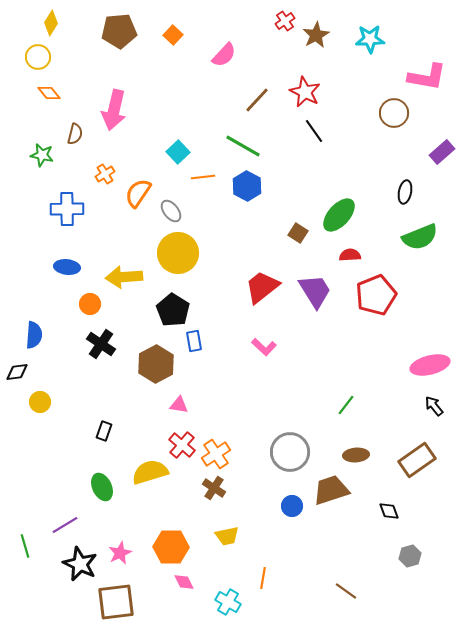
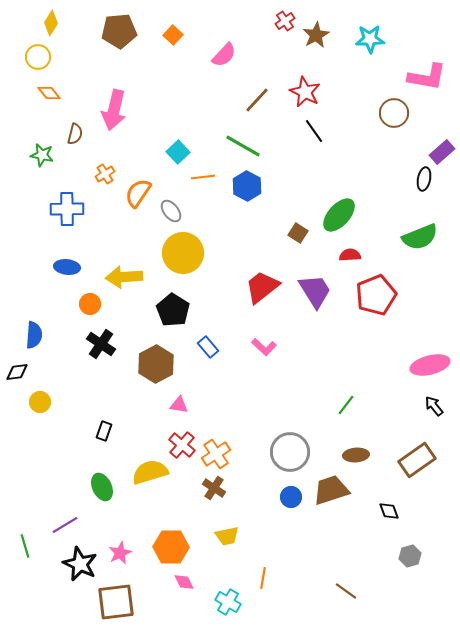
black ellipse at (405, 192): moved 19 px right, 13 px up
yellow circle at (178, 253): moved 5 px right
blue rectangle at (194, 341): moved 14 px right, 6 px down; rotated 30 degrees counterclockwise
blue circle at (292, 506): moved 1 px left, 9 px up
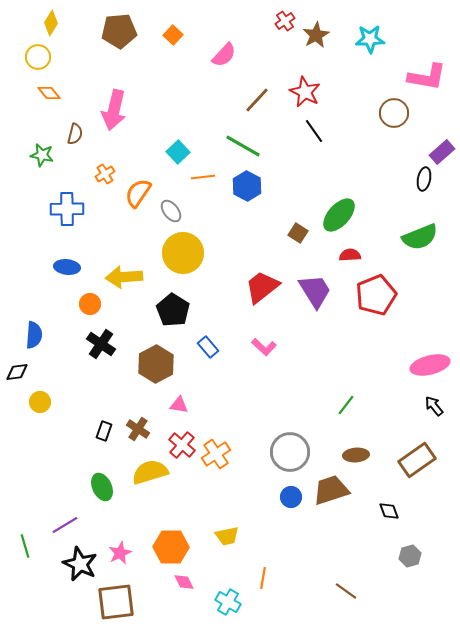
brown cross at (214, 488): moved 76 px left, 59 px up
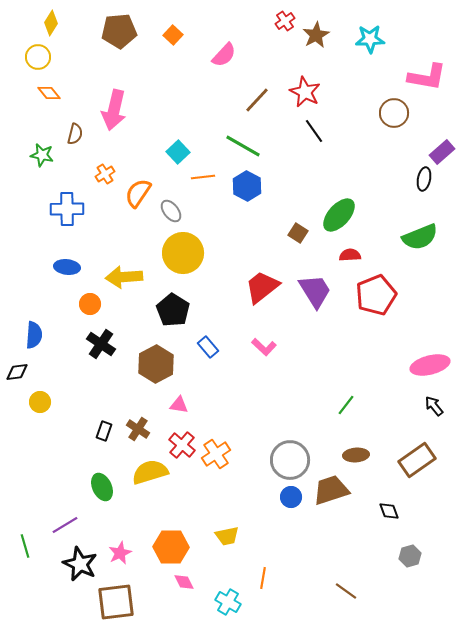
gray circle at (290, 452): moved 8 px down
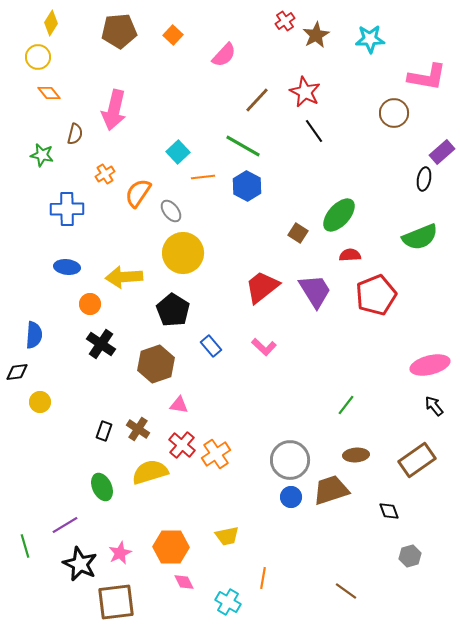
blue rectangle at (208, 347): moved 3 px right, 1 px up
brown hexagon at (156, 364): rotated 9 degrees clockwise
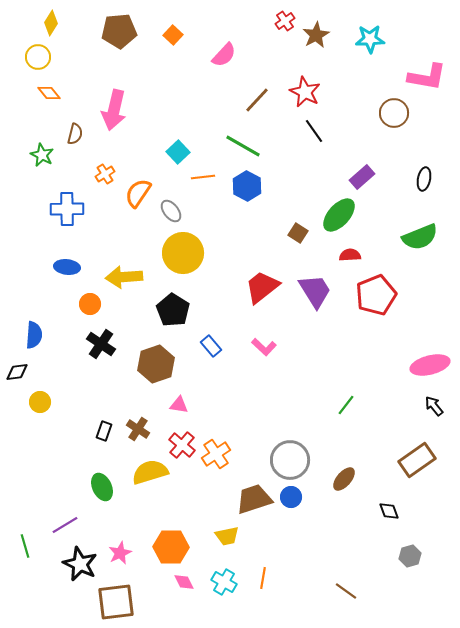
purple rectangle at (442, 152): moved 80 px left, 25 px down
green star at (42, 155): rotated 15 degrees clockwise
brown ellipse at (356, 455): moved 12 px left, 24 px down; rotated 45 degrees counterclockwise
brown trapezoid at (331, 490): moved 77 px left, 9 px down
cyan cross at (228, 602): moved 4 px left, 20 px up
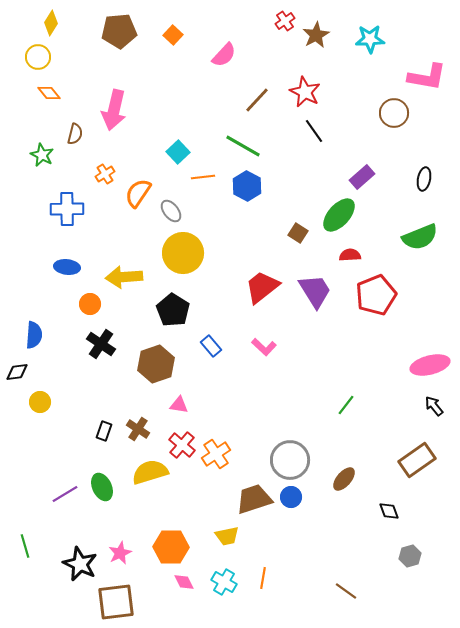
purple line at (65, 525): moved 31 px up
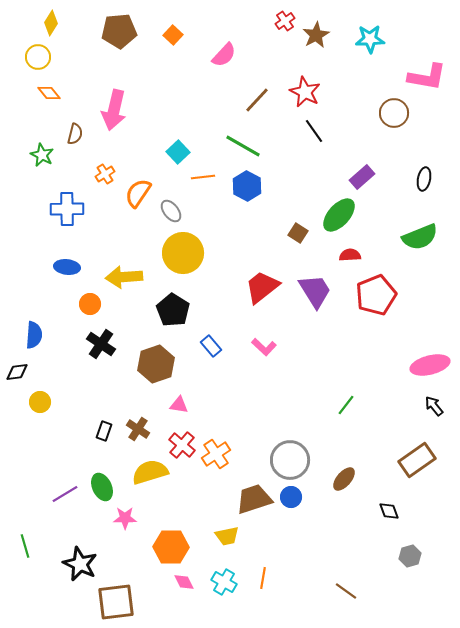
pink star at (120, 553): moved 5 px right, 35 px up; rotated 25 degrees clockwise
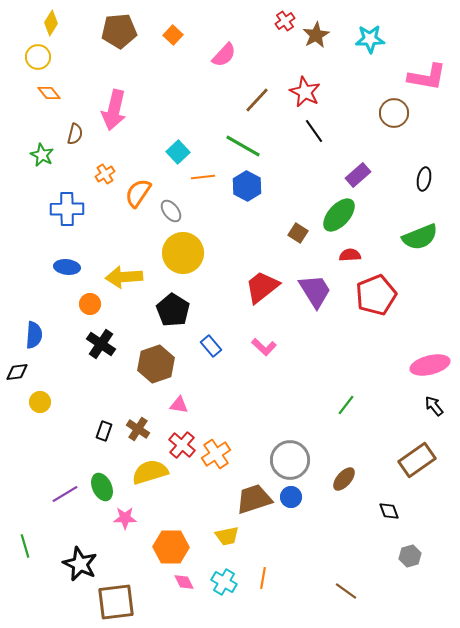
purple rectangle at (362, 177): moved 4 px left, 2 px up
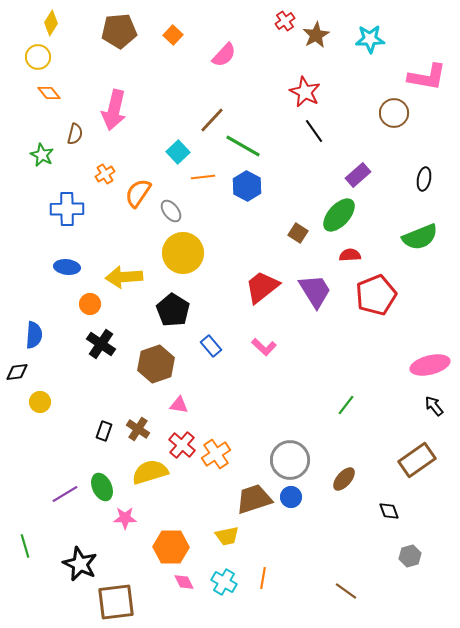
brown line at (257, 100): moved 45 px left, 20 px down
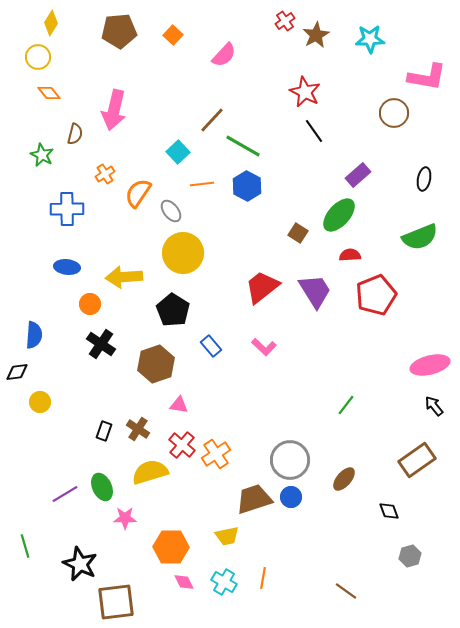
orange line at (203, 177): moved 1 px left, 7 px down
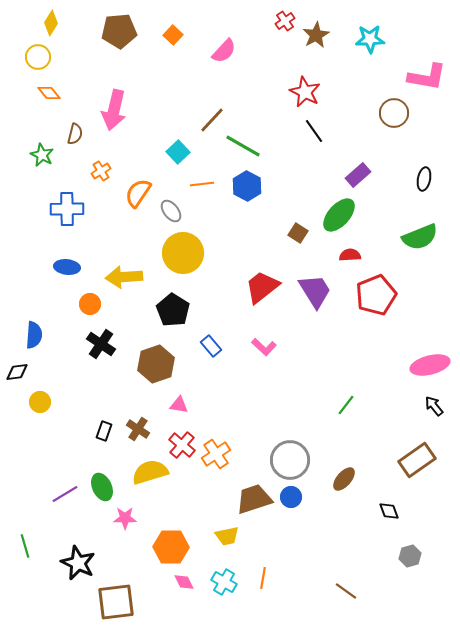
pink semicircle at (224, 55): moved 4 px up
orange cross at (105, 174): moved 4 px left, 3 px up
black star at (80, 564): moved 2 px left, 1 px up
